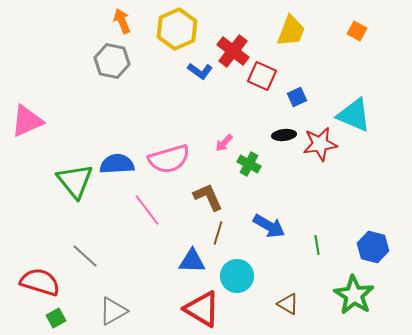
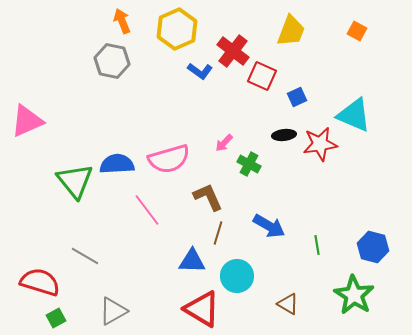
gray line: rotated 12 degrees counterclockwise
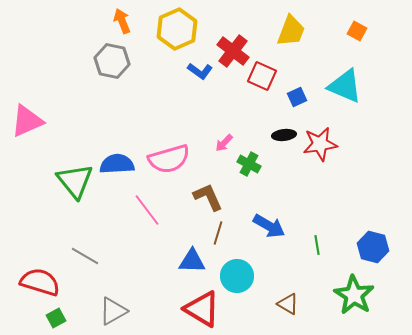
cyan triangle: moved 9 px left, 29 px up
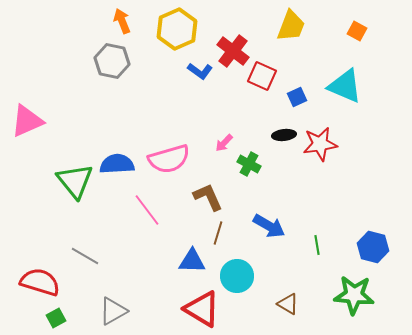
yellow trapezoid: moved 5 px up
green star: rotated 27 degrees counterclockwise
